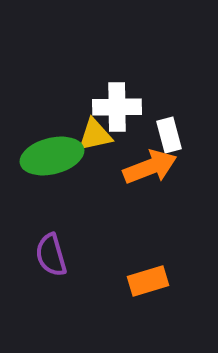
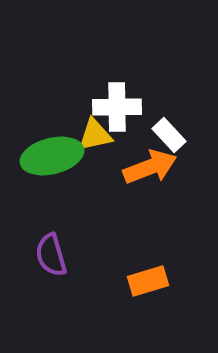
white rectangle: rotated 28 degrees counterclockwise
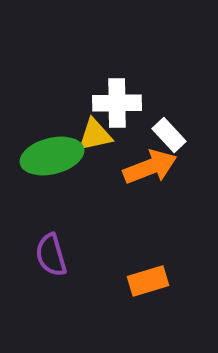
white cross: moved 4 px up
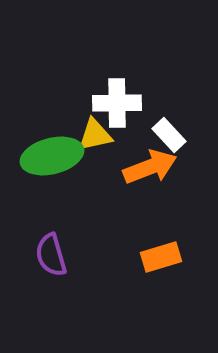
orange rectangle: moved 13 px right, 24 px up
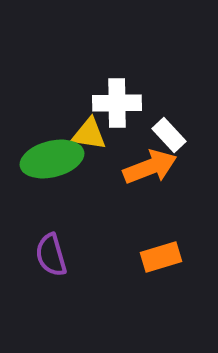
yellow triangle: moved 6 px left, 1 px up; rotated 21 degrees clockwise
green ellipse: moved 3 px down
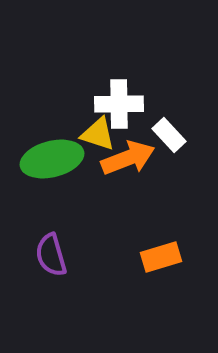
white cross: moved 2 px right, 1 px down
yellow triangle: moved 9 px right; rotated 9 degrees clockwise
orange arrow: moved 22 px left, 9 px up
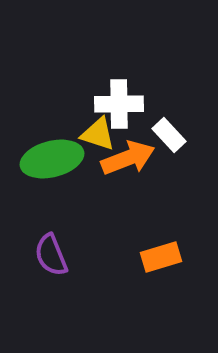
purple semicircle: rotated 6 degrees counterclockwise
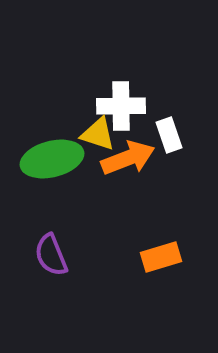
white cross: moved 2 px right, 2 px down
white rectangle: rotated 24 degrees clockwise
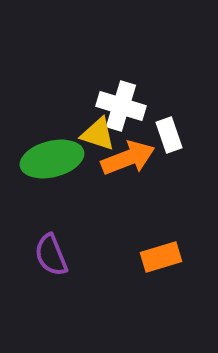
white cross: rotated 18 degrees clockwise
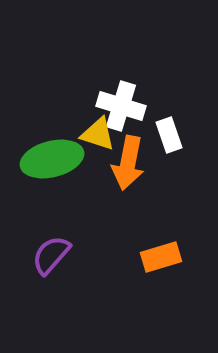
orange arrow: moved 5 px down; rotated 122 degrees clockwise
purple semicircle: rotated 63 degrees clockwise
